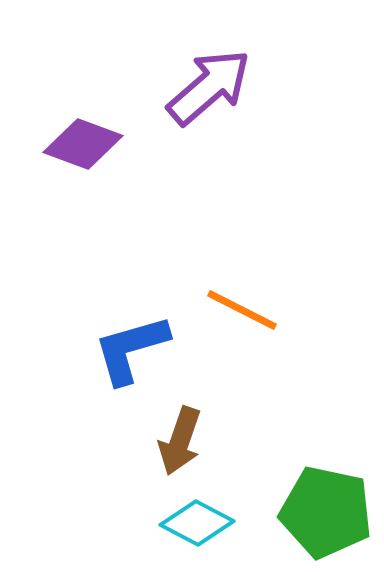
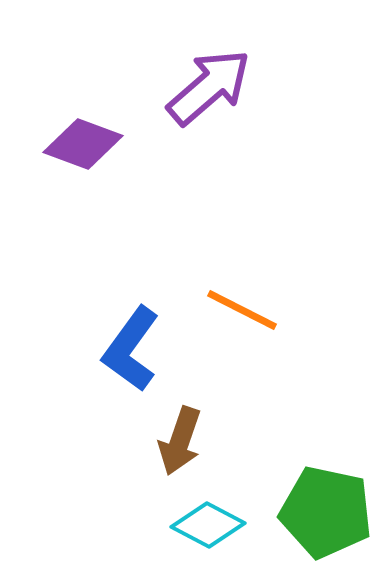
blue L-shape: rotated 38 degrees counterclockwise
cyan diamond: moved 11 px right, 2 px down
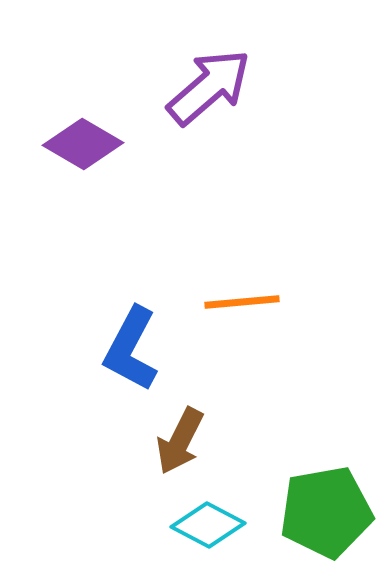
purple diamond: rotated 10 degrees clockwise
orange line: moved 8 px up; rotated 32 degrees counterclockwise
blue L-shape: rotated 8 degrees counterclockwise
brown arrow: rotated 8 degrees clockwise
green pentagon: rotated 22 degrees counterclockwise
